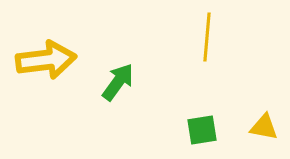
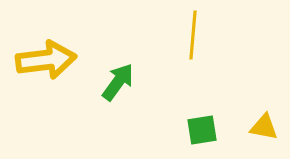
yellow line: moved 14 px left, 2 px up
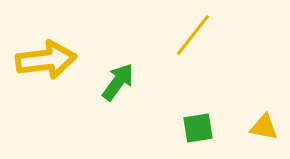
yellow line: rotated 33 degrees clockwise
green square: moved 4 px left, 2 px up
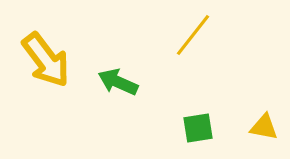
yellow arrow: rotated 60 degrees clockwise
green arrow: rotated 102 degrees counterclockwise
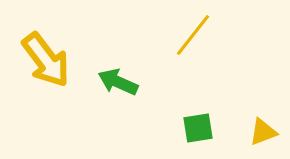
yellow triangle: moved 1 px left, 5 px down; rotated 32 degrees counterclockwise
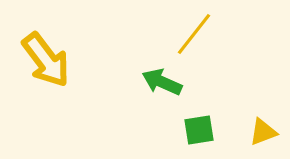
yellow line: moved 1 px right, 1 px up
green arrow: moved 44 px right
green square: moved 1 px right, 2 px down
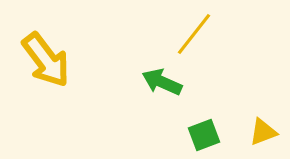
green square: moved 5 px right, 5 px down; rotated 12 degrees counterclockwise
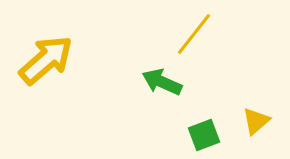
yellow arrow: rotated 94 degrees counterclockwise
yellow triangle: moved 7 px left, 11 px up; rotated 20 degrees counterclockwise
